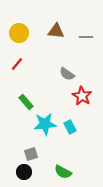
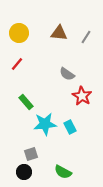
brown triangle: moved 3 px right, 2 px down
gray line: rotated 56 degrees counterclockwise
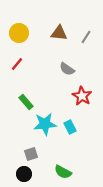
gray semicircle: moved 5 px up
black circle: moved 2 px down
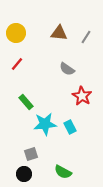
yellow circle: moved 3 px left
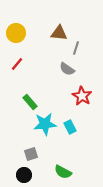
gray line: moved 10 px left, 11 px down; rotated 16 degrees counterclockwise
green rectangle: moved 4 px right
black circle: moved 1 px down
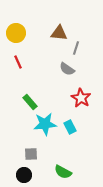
red line: moved 1 px right, 2 px up; rotated 64 degrees counterclockwise
red star: moved 1 px left, 2 px down
gray square: rotated 16 degrees clockwise
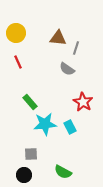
brown triangle: moved 1 px left, 5 px down
red star: moved 2 px right, 4 px down
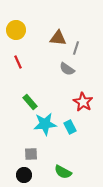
yellow circle: moved 3 px up
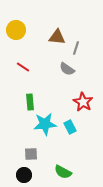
brown triangle: moved 1 px left, 1 px up
red line: moved 5 px right, 5 px down; rotated 32 degrees counterclockwise
green rectangle: rotated 35 degrees clockwise
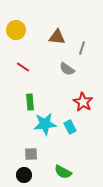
gray line: moved 6 px right
